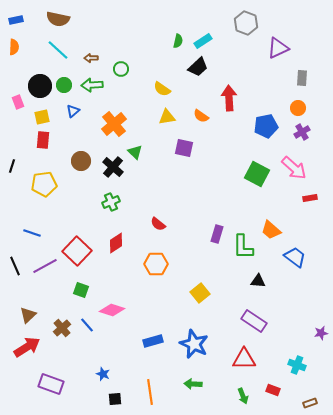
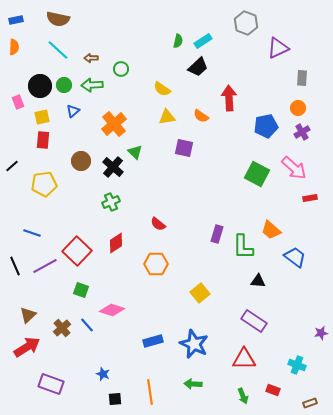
black line at (12, 166): rotated 32 degrees clockwise
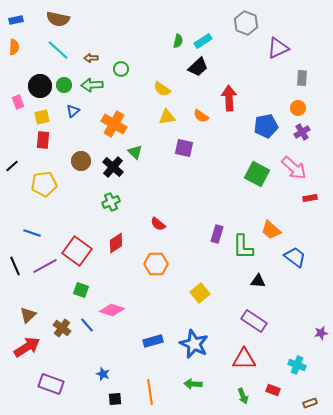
orange cross at (114, 124): rotated 20 degrees counterclockwise
red square at (77, 251): rotated 8 degrees counterclockwise
brown cross at (62, 328): rotated 12 degrees counterclockwise
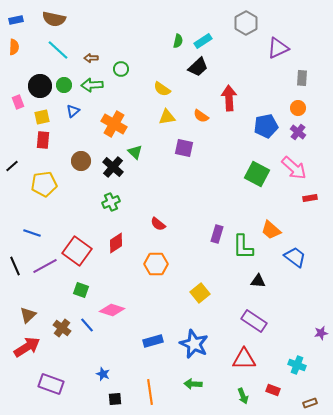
brown semicircle at (58, 19): moved 4 px left
gray hexagon at (246, 23): rotated 10 degrees clockwise
purple cross at (302, 132): moved 4 px left; rotated 21 degrees counterclockwise
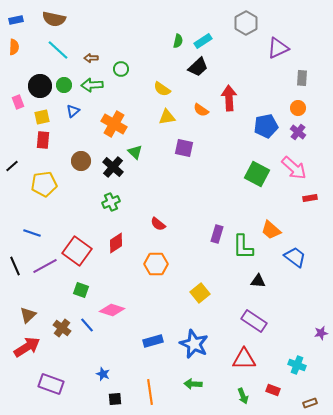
orange semicircle at (201, 116): moved 6 px up
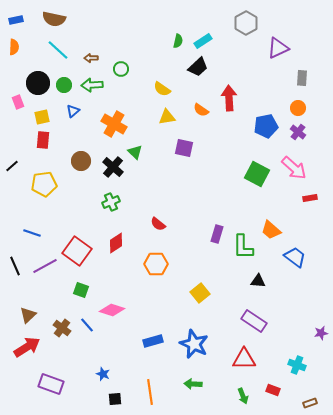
black circle at (40, 86): moved 2 px left, 3 px up
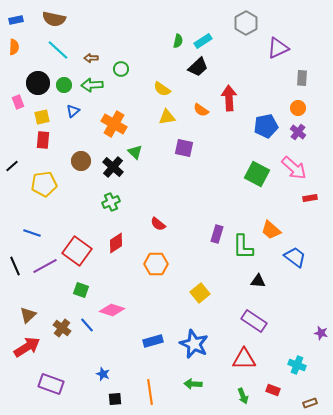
purple star at (321, 333): rotated 24 degrees clockwise
